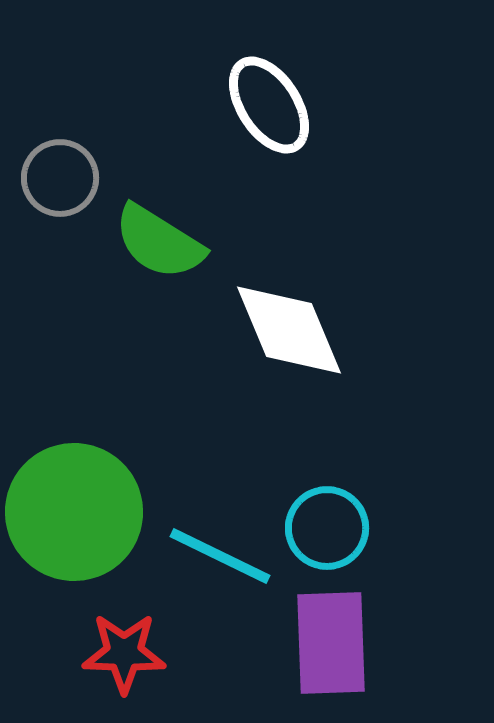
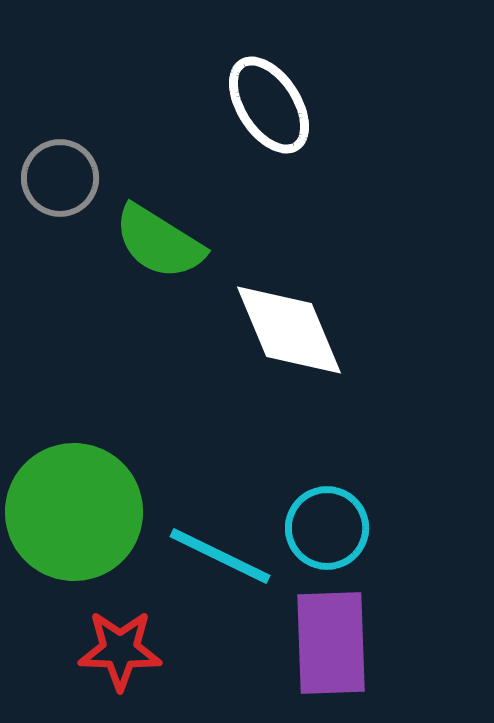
red star: moved 4 px left, 3 px up
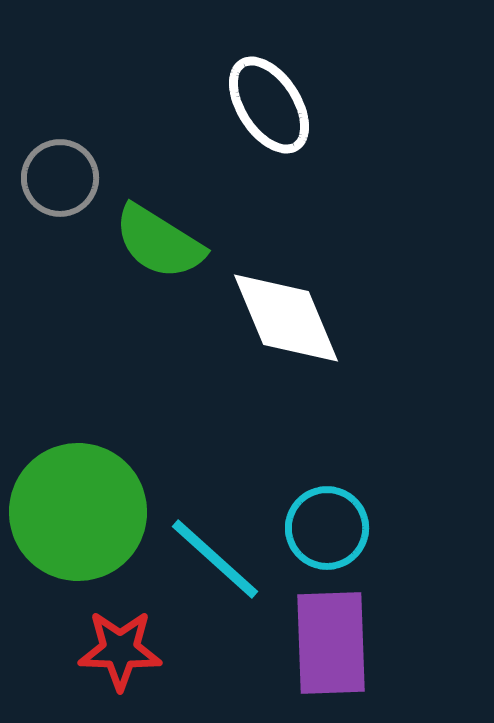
white diamond: moved 3 px left, 12 px up
green circle: moved 4 px right
cyan line: moved 5 px left, 3 px down; rotated 16 degrees clockwise
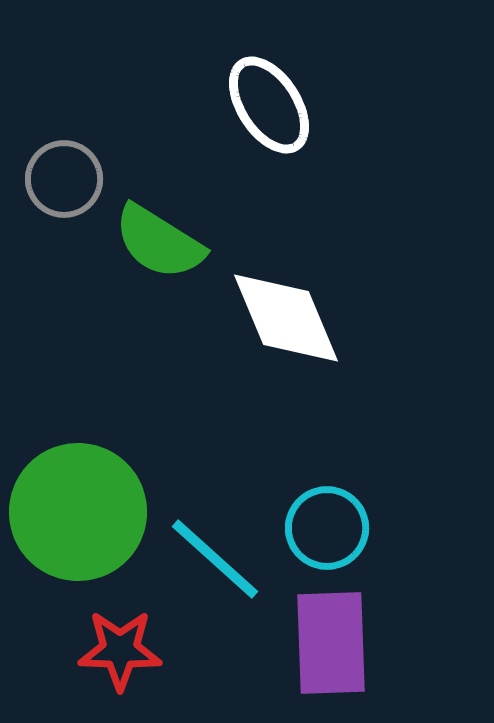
gray circle: moved 4 px right, 1 px down
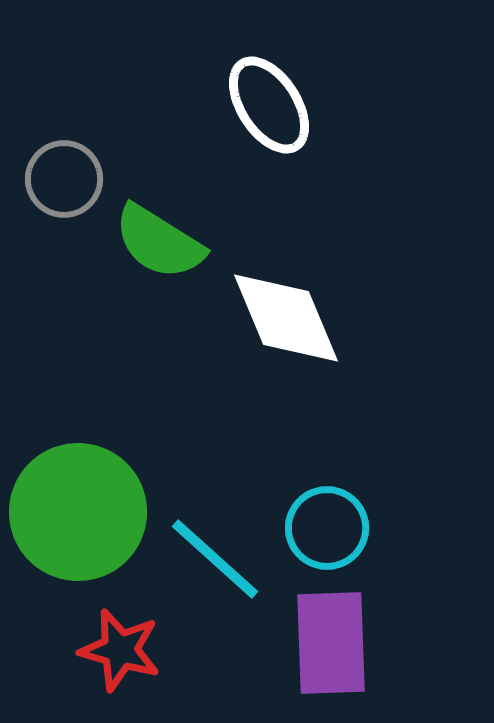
red star: rotated 14 degrees clockwise
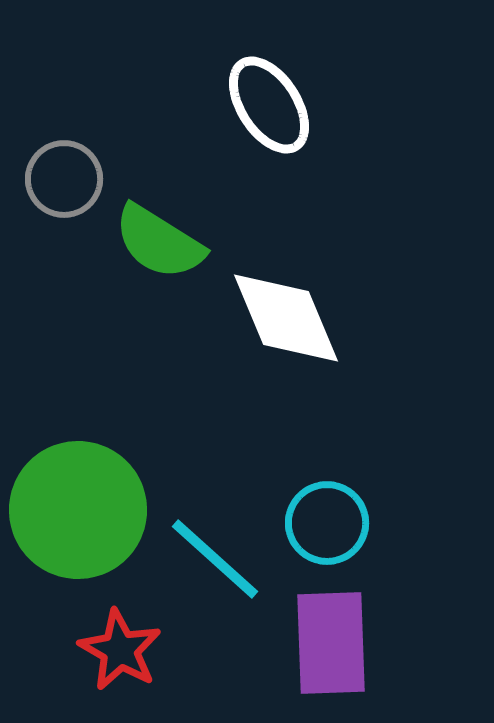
green circle: moved 2 px up
cyan circle: moved 5 px up
red star: rotated 14 degrees clockwise
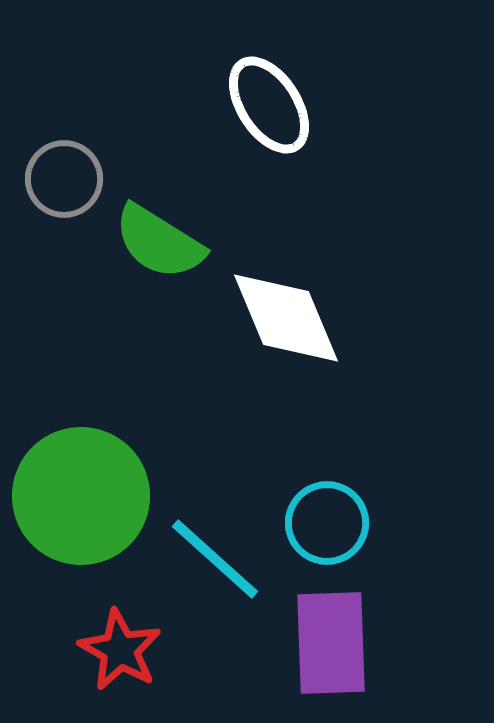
green circle: moved 3 px right, 14 px up
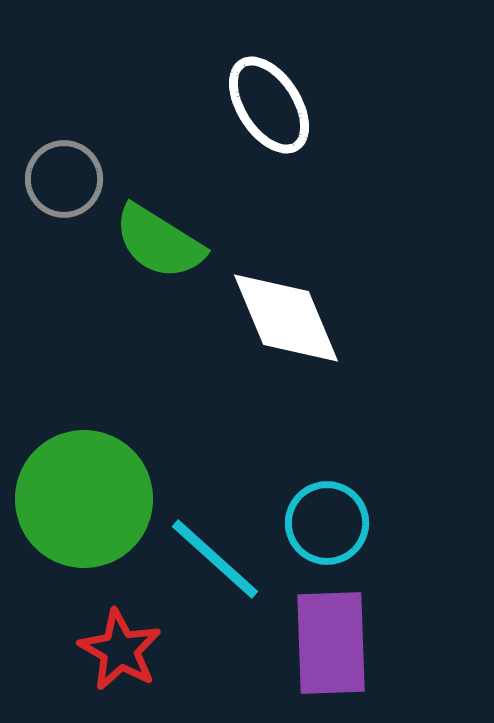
green circle: moved 3 px right, 3 px down
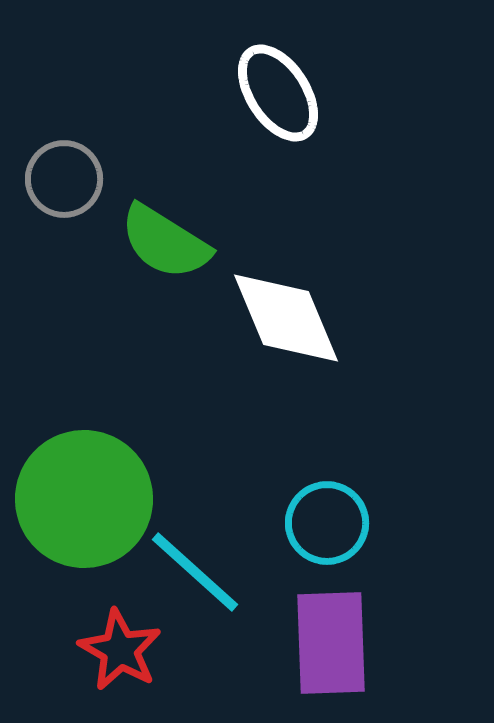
white ellipse: moved 9 px right, 12 px up
green semicircle: moved 6 px right
cyan line: moved 20 px left, 13 px down
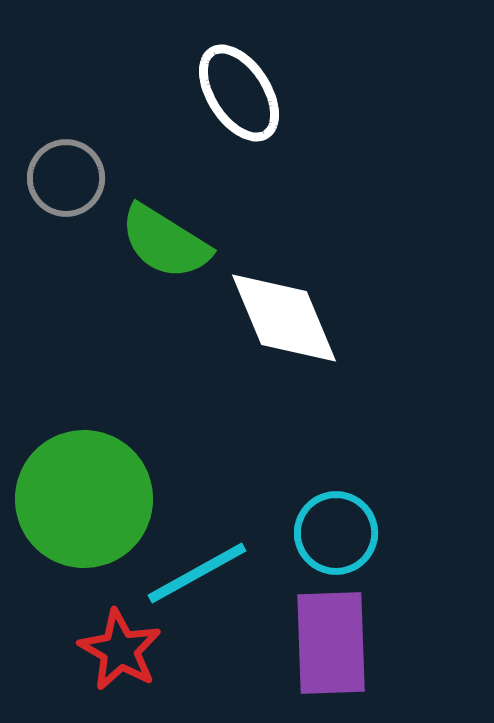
white ellipse: moved 39 px left
gray circle: moved 2 px right, 1 px up
white diamond: moved 2 px left
cyan circle: moved 9 px right, 10 px down
cyan line: moved 2 px right, 1 px down; rotated 71 degrees counterclockwise
